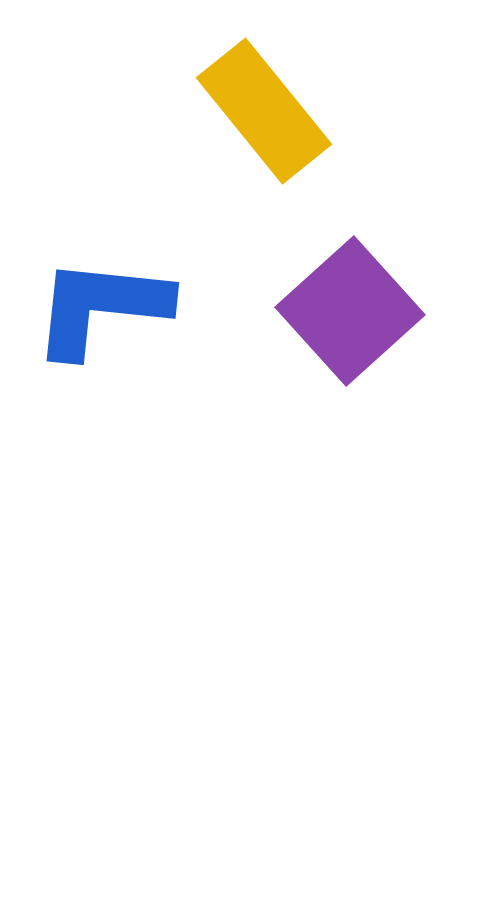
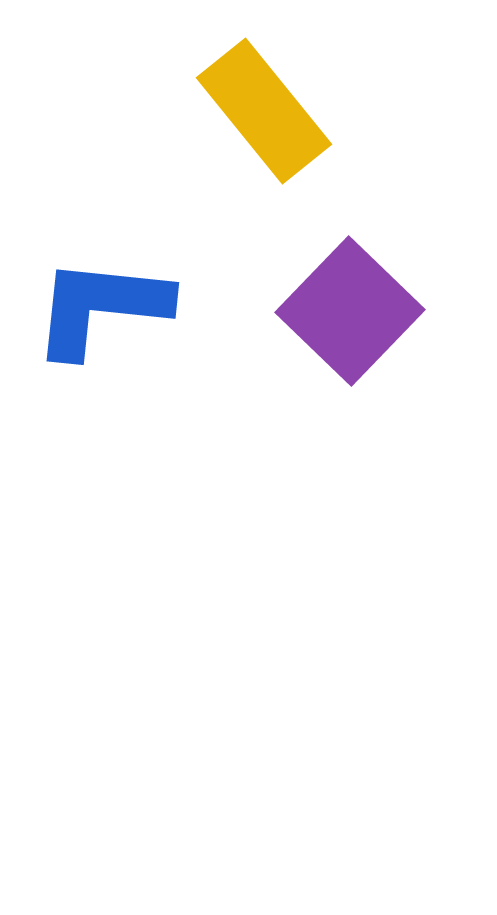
purple square: rotated 4 degrees counterclockwise
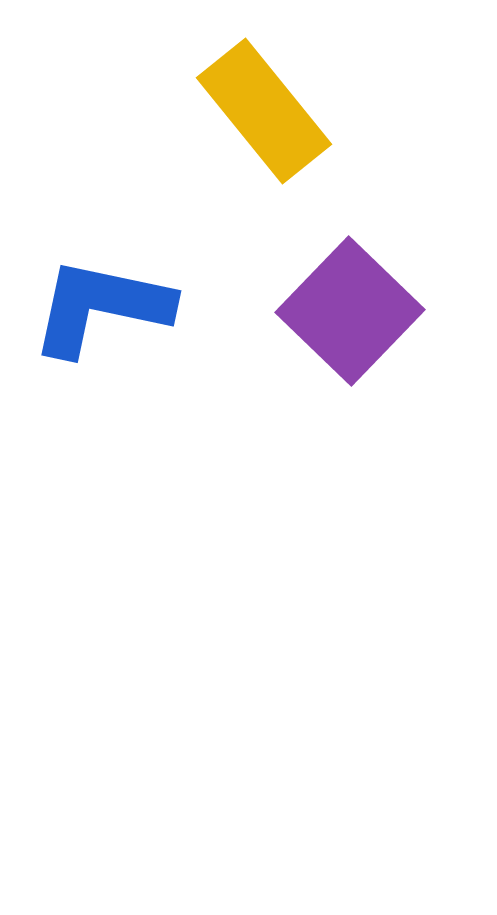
blue L-shape: rotated 6 degrees clockwise
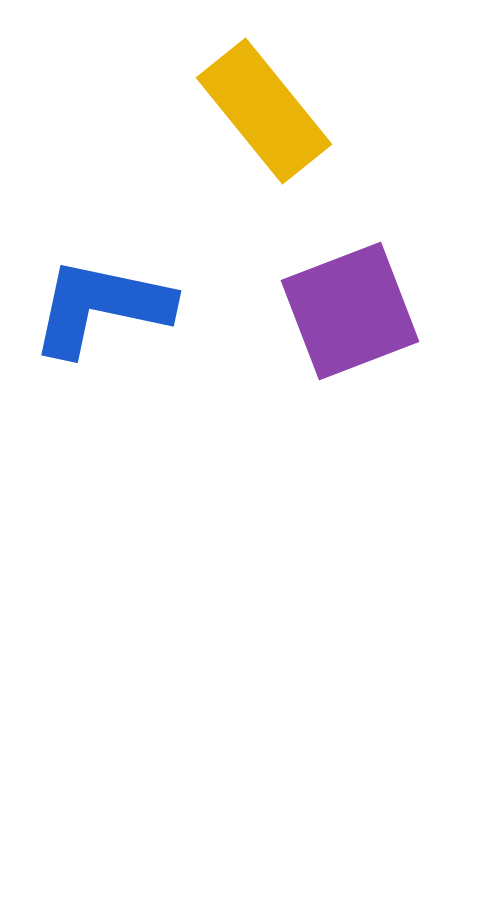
purple square: rotated 25 degrees clockwise
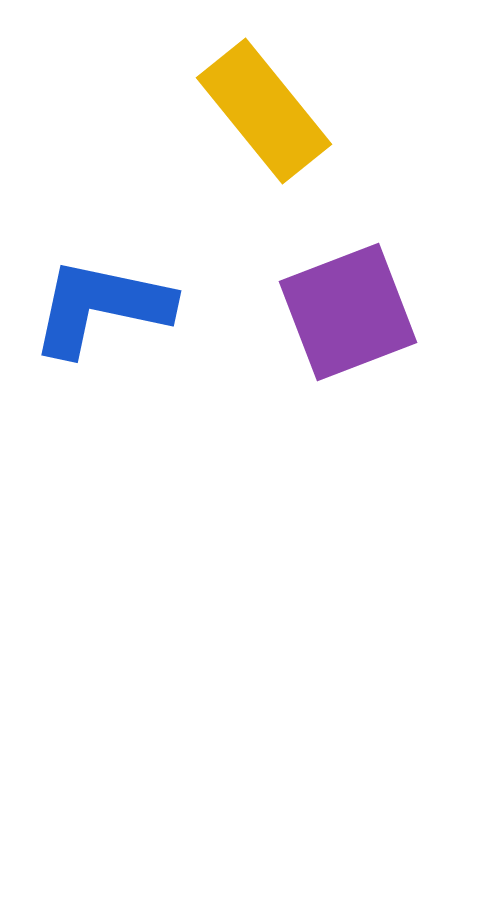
purple square: moved 2 px left, 1 px down
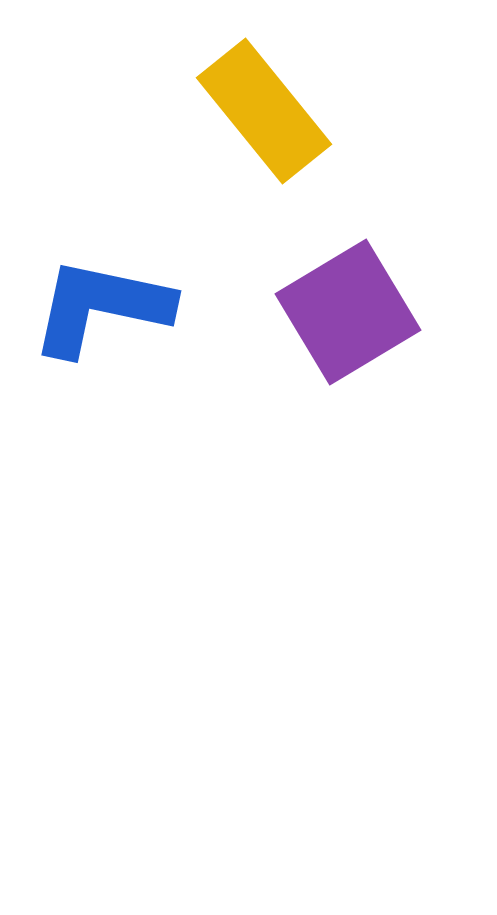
purple square: rotated 10 degrees counterclockwise
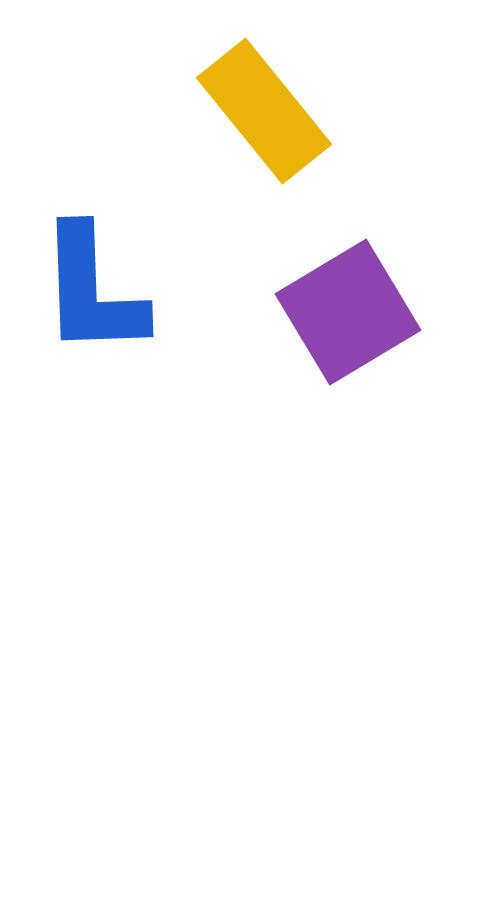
blue L-shape: moved 9 px left, 16 px up; rotated 104 degrees counterclockwise
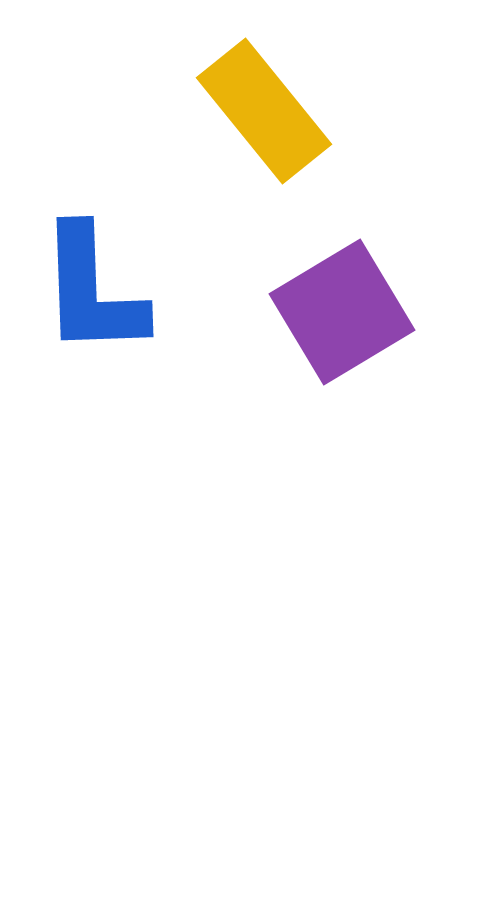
purple square: moved 6 px left
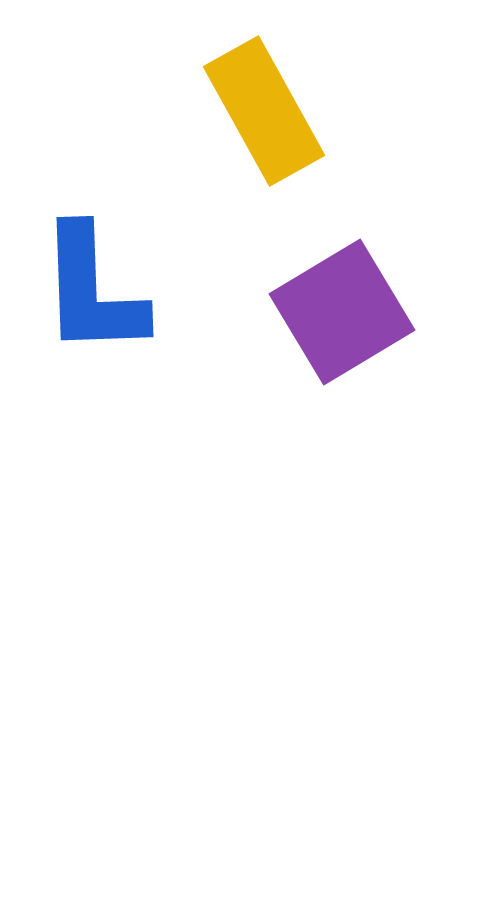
yellow rectangle: rotated 10 degrees clockwise
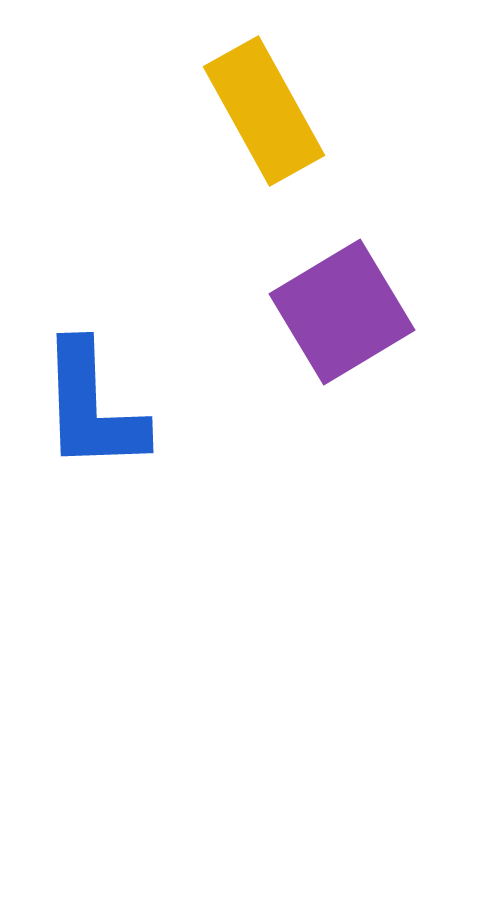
blue L-shape: moved 116 px down
